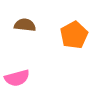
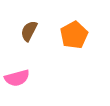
brown semicircle: moved 4 px right, 6 px down; rotated 70 degrees counterclockwise
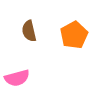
brown semicircle: rotated 40 degrees counterclockwise
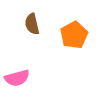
brown semicircle: moved 3 px right, 7 px up
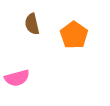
orange pentagon: rotated 8 degrees counterclockwise
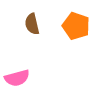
orange pentagon: moved 2 px right, 9 px up; rotated 16 degrees counterclockwise
